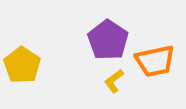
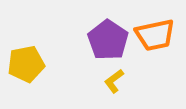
orange trapezoid: moved 26 px up
yellow pentagon: moved 4 px right, 1 px up; rotated 27 degrees clockwise
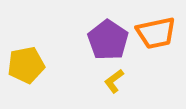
orange trapezoid: moved 1 px right, 2 px up
yellow pentagon: moved 1 px down
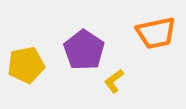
purple pentagon: moved 24 px left, 10 px down
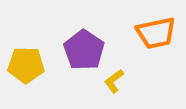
yellow pentagon: rotated 12 degrees clockwise
